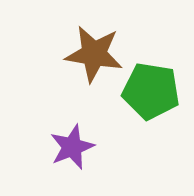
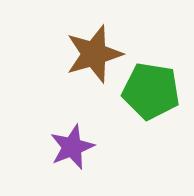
brown star: rotated 26 degrees counterclockwise
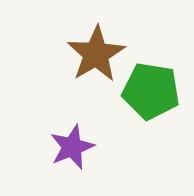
brown star: moved 2 px right; rotated 14 degrees counterclockwise
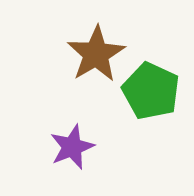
green pentagon: rotated 16 degrees clockwise
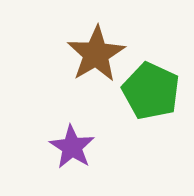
purple star: rotated 18 degrees counterclockwise
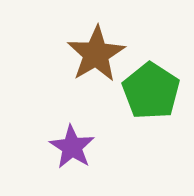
green pentagon: rotated 8 degrees clockwise
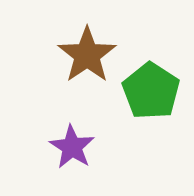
brown star: moved 9 px left, 1 px down; rotated 4 degrees counterclockwise
